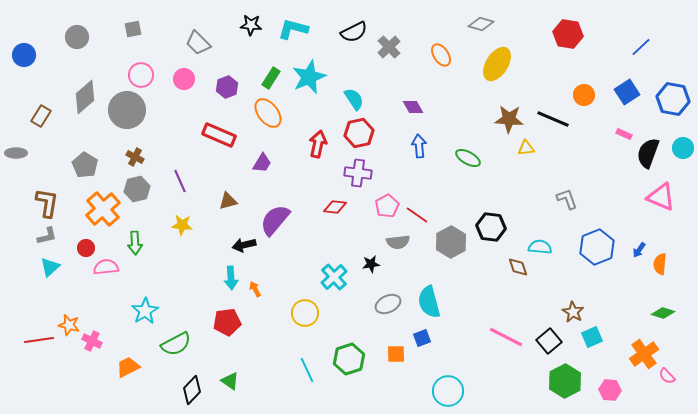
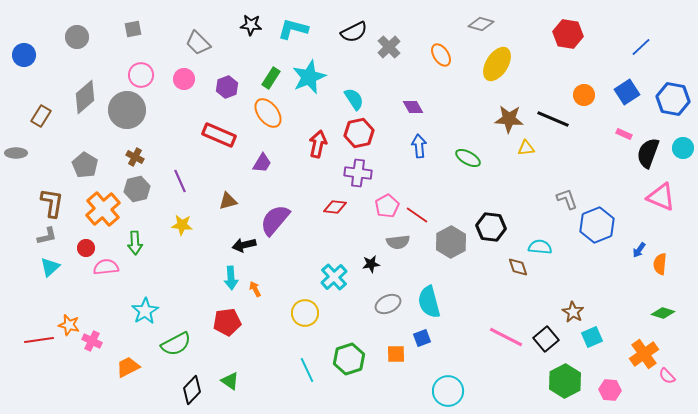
brown L-shape at (47, 203): moved 5 px right
blue hexagon at (597, 247): moved 22 px up
black square at (549, 341): moved 3 px left, 2 px up
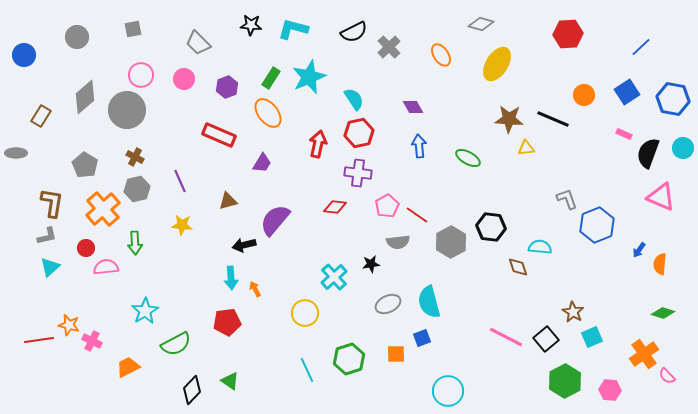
red hexagon at (568, 34): rotated 12 degrees counterclockwise
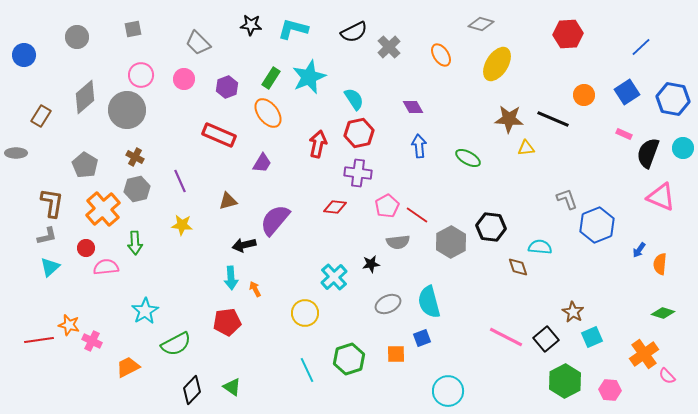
green triangle at (230, 381): moved 2 px right, 6 px down
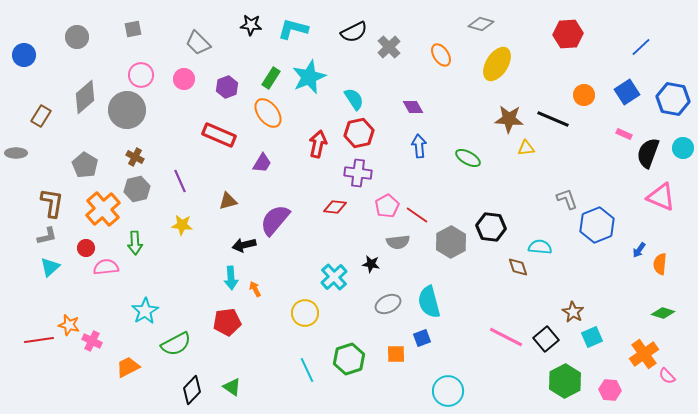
black star at (371, 264): rotated 18 degrees clockwise
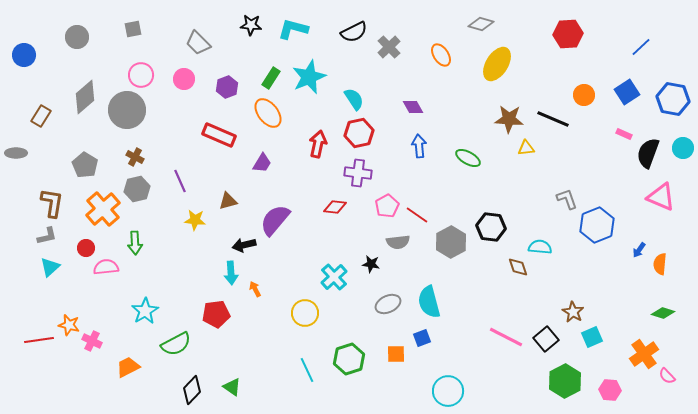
yellow star at (182, 225): moved 13 px right, 5 px up
cyan arrow at (231, 278): moved 5 px up
red pentagon at (227, 322): moved 11 px left, 8 px up
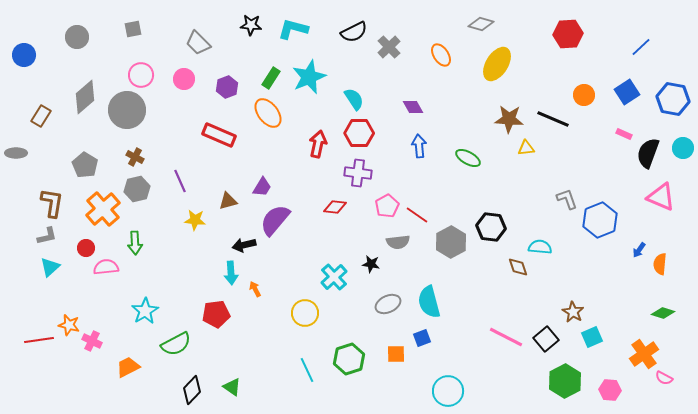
red hexagon at (359, 133): rotated 12 degrees clockwise
purple trapezoid at (262, 163): moved 24 px down
blue hexagon at (597, 225): moved 3 px right, 5 px up
pink semicircle at (667, 376): moved 3 px left, 2 px down; rotated 18 degrees counterclockwise
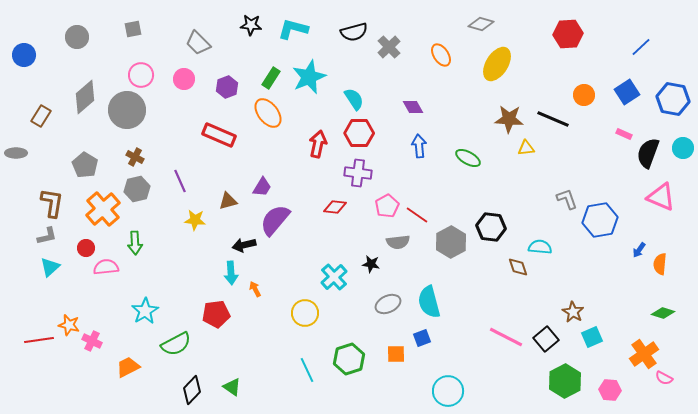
black semicircle at (354, 32): rotated 12 degrees clockwise
blue hexagon at (600, 220): rotated 12 degrees clockwise
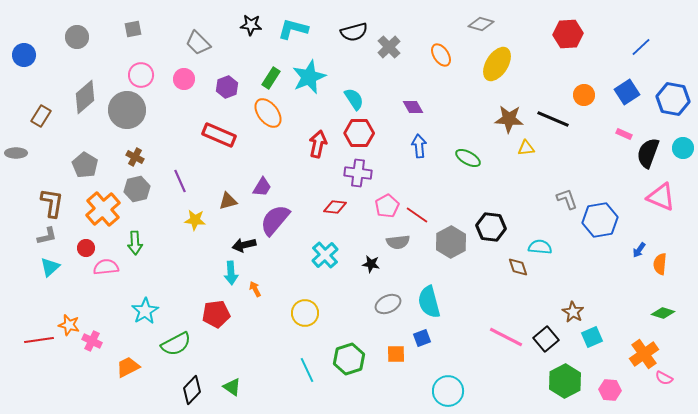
cyan cross at (334, 277): moved 9 px left, 22 px up
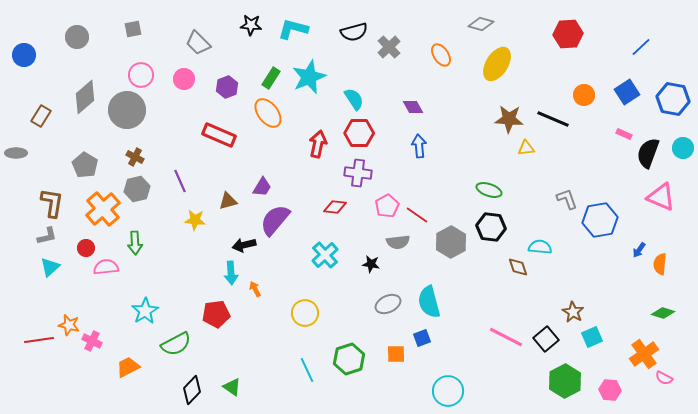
green ellipse at (468, 158): moved 21 px right, 32 px down; rotated 10 degrees counterclockwise
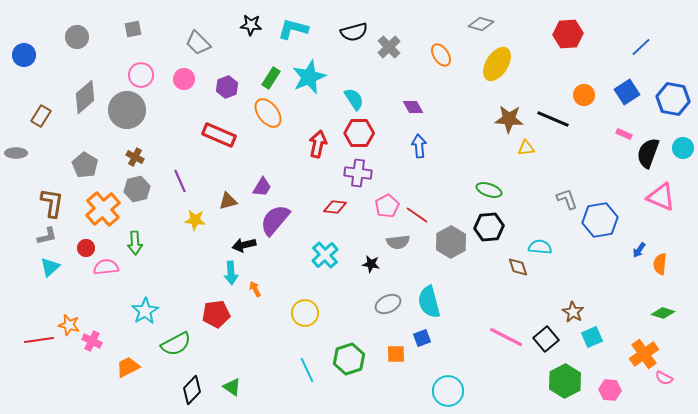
black hexagon at (491, 227): moved 2 px left; rotated 12 degrees counterclockwise
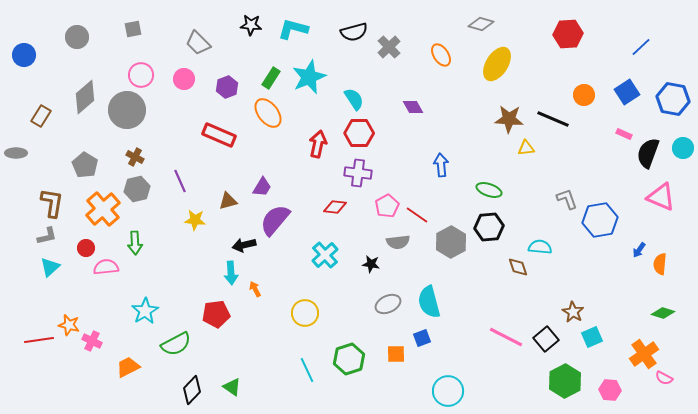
blue arrow at (419, 146): moved 22 px right, 19 px down
